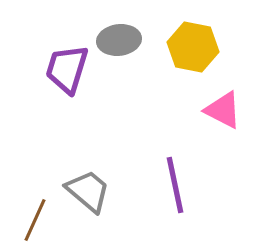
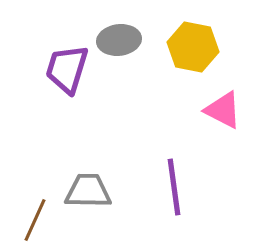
purple line: moved 1 px left, 2 px down; rotated 4 degrees clockwise
gray trapezoid: rotated 39 degrees counterclockwise
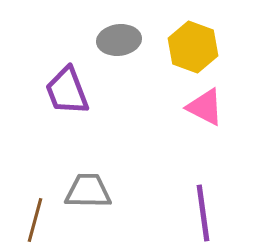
yellow hexagon: rotated 9 degrees clockwise
purple trapezoid: moved 22 px down; rotated 38 degrees counterclockwise
pink triangle: moved 18 px left, 3 px up
purple line: moved 29 px right, 26 px down
brown line: rotated 9 degrees counterclockwise
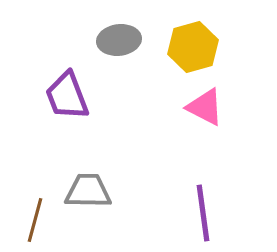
yellow hexagon: rotated 24 degrees clockwise
purple trapezoid: moved 5 px down
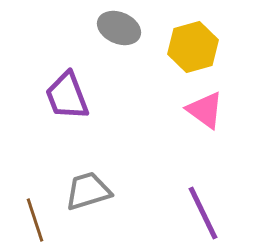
gray ellipse: moved 12 px up; rotated 30 degrees clockwise
pink triangle: moved 3 px down; rotated 9 degrees clockwise
gray trapezoid: rotated 18 degrees counterclockwise
purple line: rotated 18 degrees counterclockwise
brown line: rotated 33 degrees counterclockwise
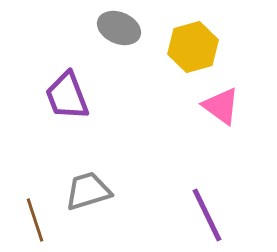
pink triangle: moved 16 px right, 4 px up
purple line: moved 4 px right, 2 px down
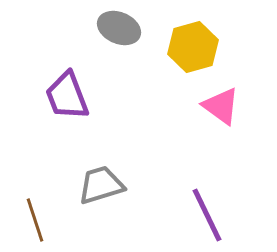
gray trapezoid: moved 13 px right, 6 px up
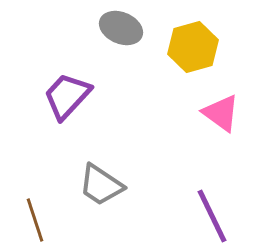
gray ellipse: moved 2 px right
purple trapezoid: rotated 64 degrees clockwise
pink triangle: moved 7 px down
gray trapezoid: rotated 129 degrees counterclockwise
purple line: moved 5 px right, 1 px down
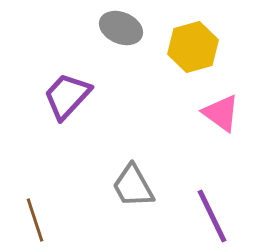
gray trapezoid: moved 32 px right, 1 px down; rotated 27 degrees clockwise
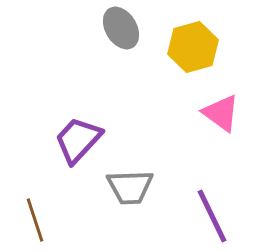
gray ellipse: rotated 36 degrees clockwise
purple trapezoid: moved 11 px right, 44 px down
gray trapezoid: moved 3 px left, 1 px down; rotated 63 degrees counterclockwise
